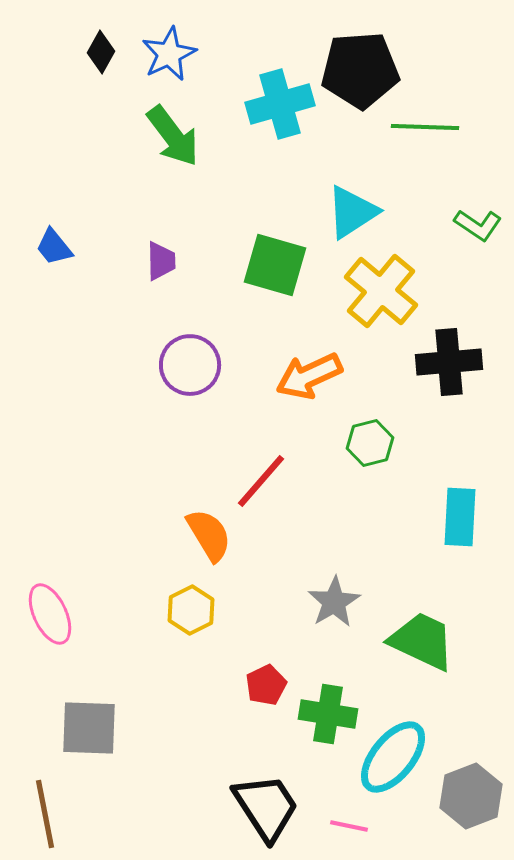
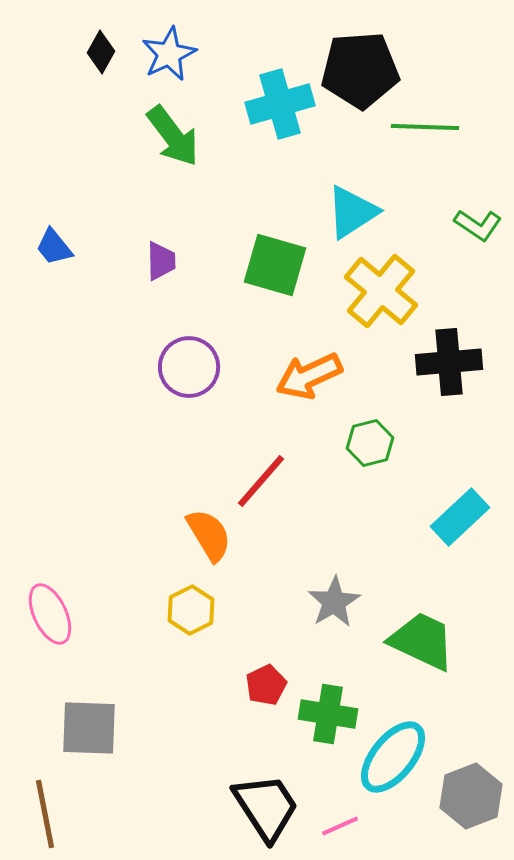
purple circle: moved 1 px left, 2 px down
cyan rectangle: rotated 44 degrees clockwise
pink line: moved 9 px left; rotated 36 degrees counterclockwise
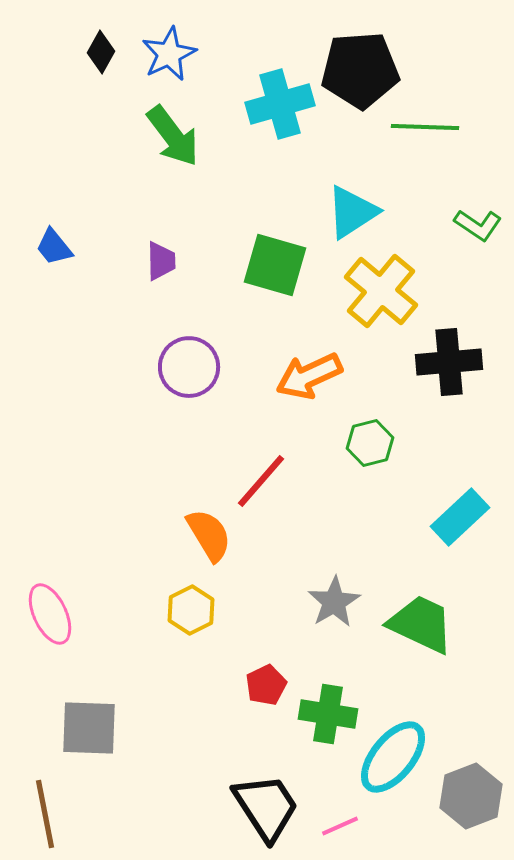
green trapezoid: moved 1 px left, 17 px up
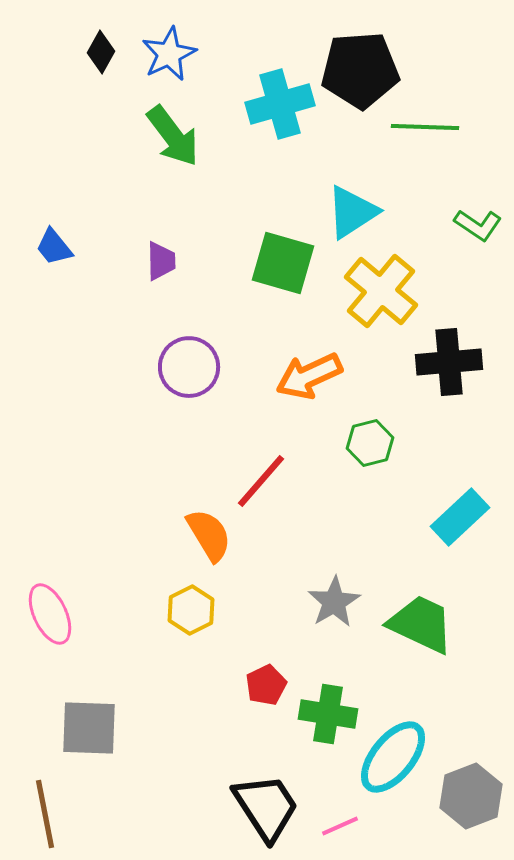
green square: moved 8 px right, 2 px up
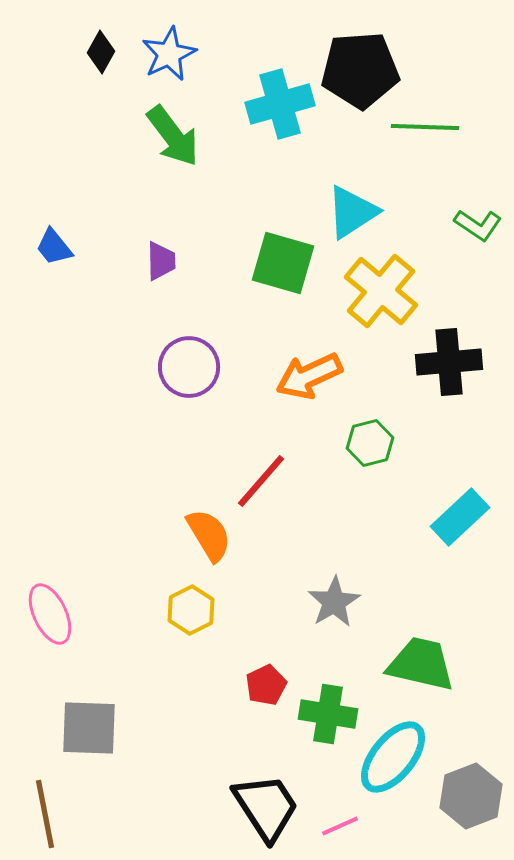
green trapezoid: moved 40 px down; rotated 12 degrees counterclockwise
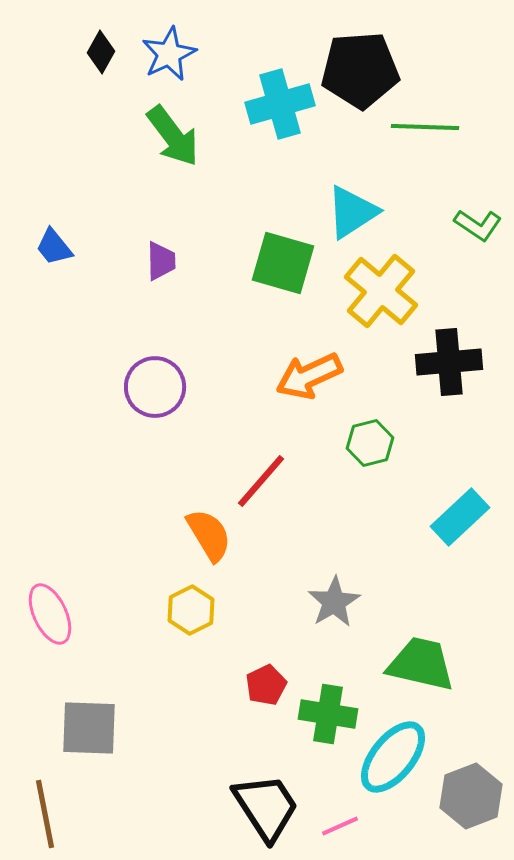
purple circle: moved 34 px left, 20 px down
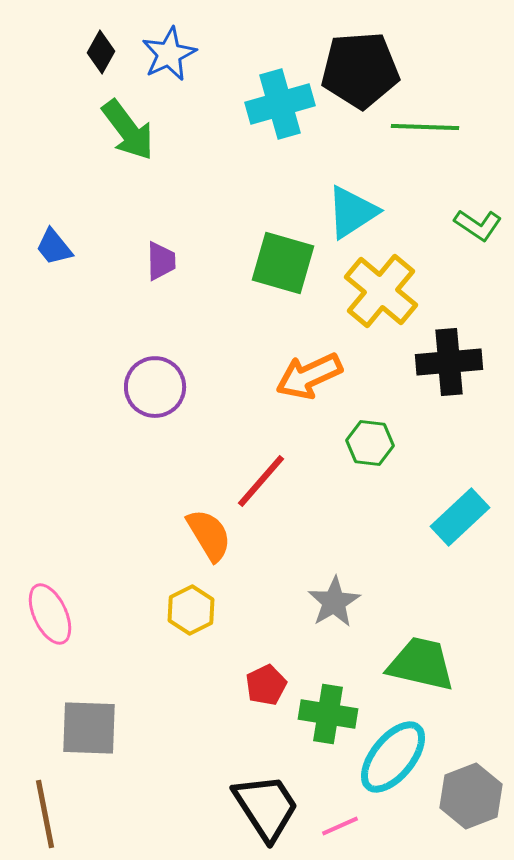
green arrow: moved 45 px left, 6 px up
green hexagon: rotated 21 degrees clockwise
